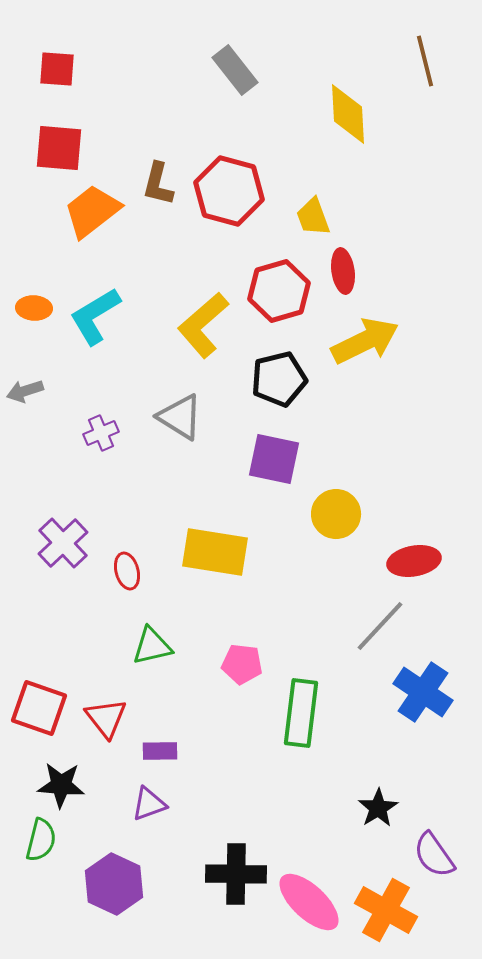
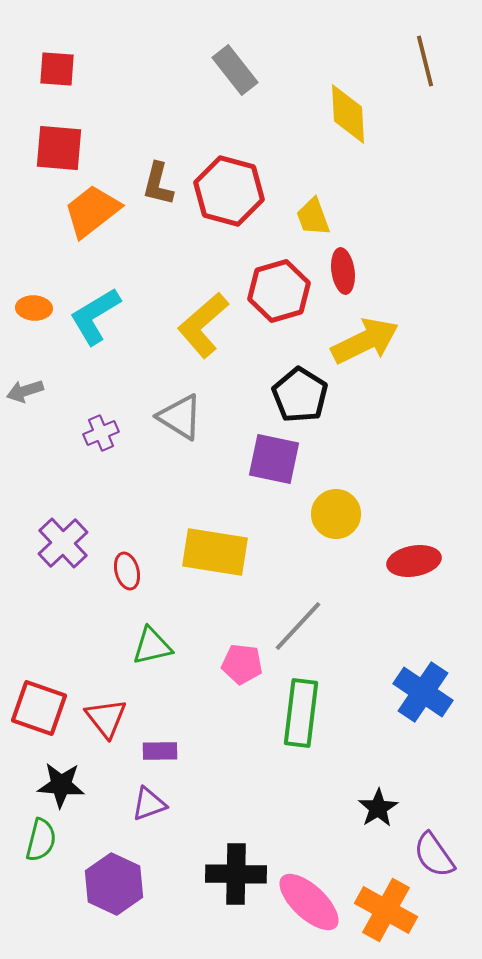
black pentagon at (279, 379): moved 21 px right, 16 px down; rotated 26 degrees counterclockwise
gray line at (380, 626): moved 82 px left
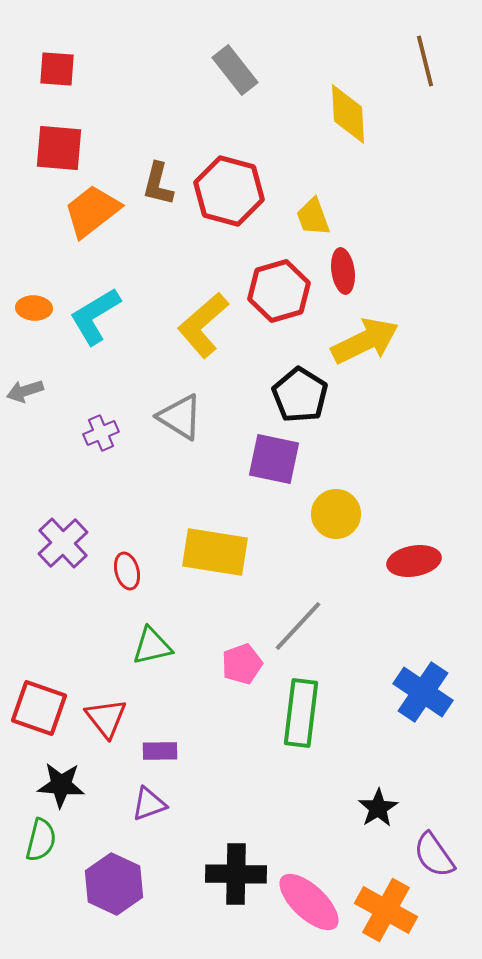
pink pentagon at (242, 664): rotated 27 degrees counterclockwise
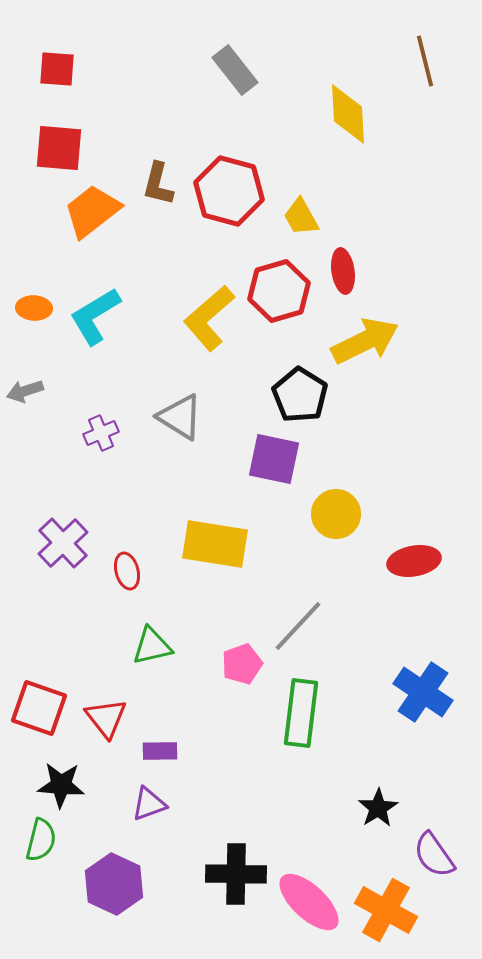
yellow trapezoid at (313, 217): moved 12 px left; rotated 9 degrees counterclockwise
yellow L-shape at (203, 325): moved 6 px right, 7 px up
yellow rectangle at (215, 552): moved 8 px up
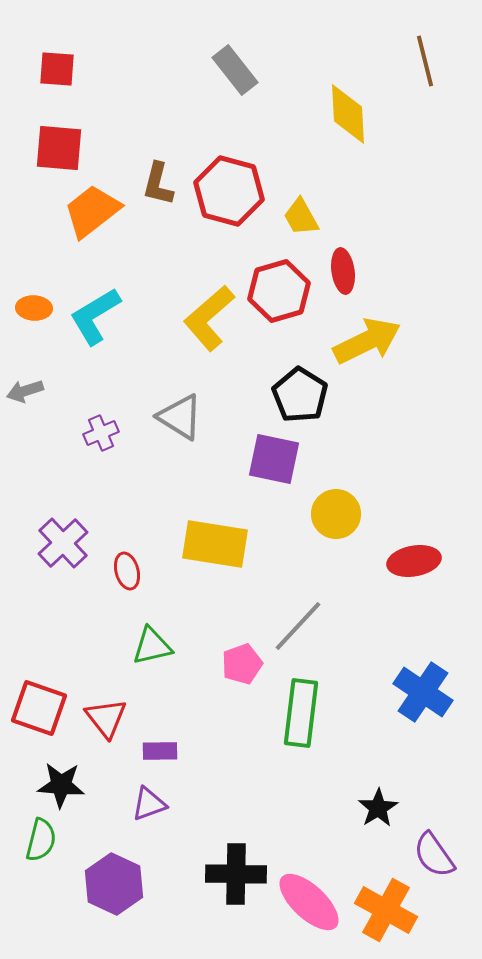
yellow arrow at (365, 341): moved 2 px right
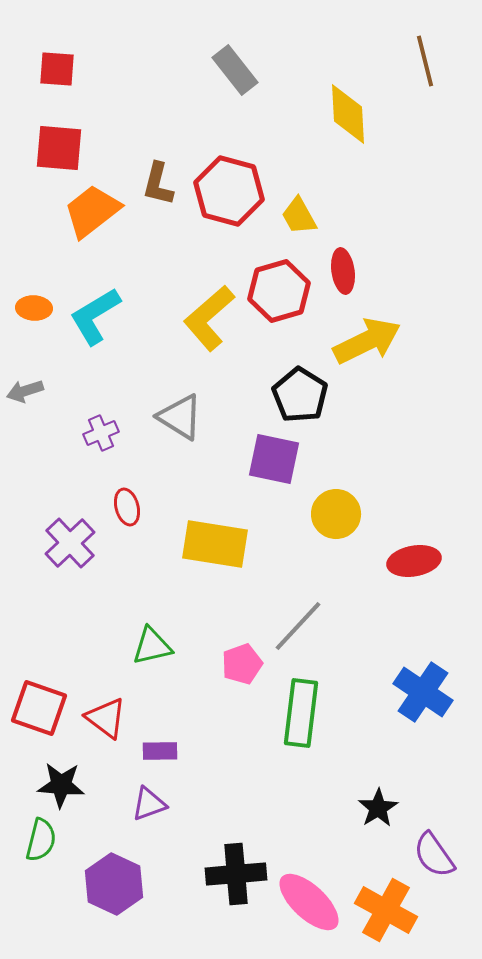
yellow trapezoid at (301, 217): moved 2 px left, 1 px up
purple cross at (63, 543): moved 7 px right
red ellipse at (127, 571): moved 64 px up
red triangle at (106, 718): rotated 15 degrees counterclockwise
black cross at (236, 874): rotated 6 degrees counterclockwise
